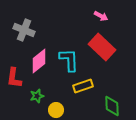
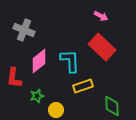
cyan L-shape: moved 1 px right, 1 px down
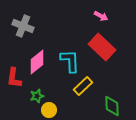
gray cross: moved 1 px left, 4 px up
pink diamond: moved 2 px left, 1 px down
yellow rectangle: rotated 24 degrees counterclockwise
yellow circle: moved 7 px left
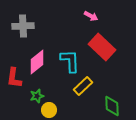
pink arrow: moved 10 px left
gray cross: rotated 25 degrees counterclockwise
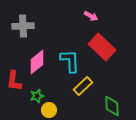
red L-shape: moved 3 px down
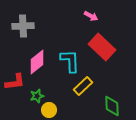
red L-shape: moved 1 px right, 1 px down; rotated 105 degrees counterclockwise
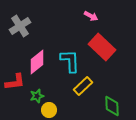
gray cross: moved 3 px left; rotated 30 degrees counterclockwise
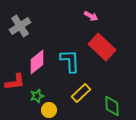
yellow rectangle: moved 2 px left, 7 px down
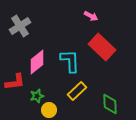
yellow rectangle: moved 4 px left, 2 px up
green diamond: moved 2 px left, 2 px up
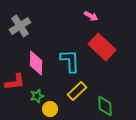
pink diamond: moved 1 px left, 1 px down; rotated 50 degrees counterclockwise
green diamond: moved 5 px left, 2 px down
yellow circle: moved 1 px right, 1 px up
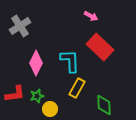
red rectangle: moved 2 px left
pink diamond: rotated 25 degrees clockwise
red L-shape: moved 12 px down
yellow rectangle: moved 3 px up; rotated 18 degrees counterclockwise
green diamond: moved 1 px left, 1 px up
